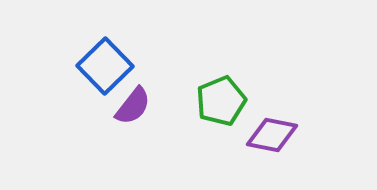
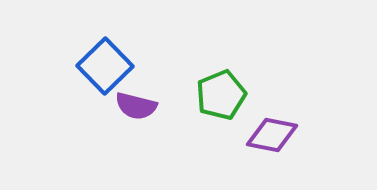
green pentagon: moved 6 px up
purple semicircle: moved 3 px right; rotated 66 degrees clockwise
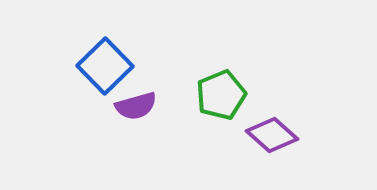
purple semicircle: rotated 30 degrees counterclockwise
purple diamond: rotated 30 degrees clockwise
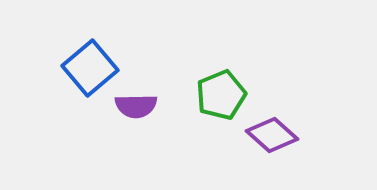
blue square: moved 15 px left, 2 px down; rotated 4 degrees clockwise
purple semicircle: rotated 15 degrees clockwise
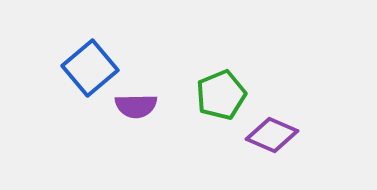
purple diamond: rotated 18 degrees counterclockwise
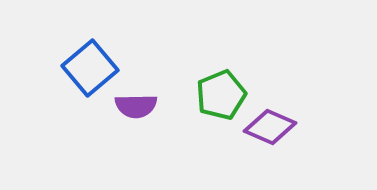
purple diamond: moved 2 px left, 8 px up
